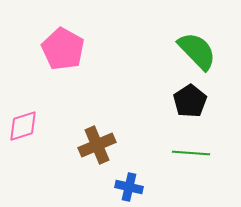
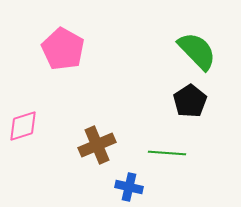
green line: moved 24 px left
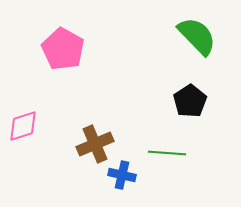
green semicircle: moved 15 px up
brown cross: moved 2 px left, 1 px up
blue cross: moved 7 px left, 12 px up
